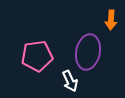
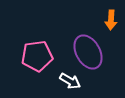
purple ellipse: rotated 40 degrees counterclockwise
white arrow: rotated 35 degrees counterclockwise
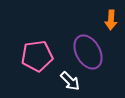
white arrow: rotated 15 degrees clockwise
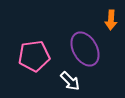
purple ellipse: moved 3 px left, 3 px up
pink pentagon: moved 3 px left
